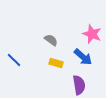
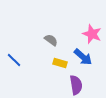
yellow rectangle: moved 4 px right
purple semicircle: moved 3 px left
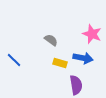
blue arrow: moved 1 px down; rotated 30 degrees counterclockwise
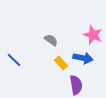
pink star: moved 1 px right, 1 px down
yellow rectangle: moved 1 px right; rotated 32 degrees clockwise
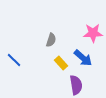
pink star: moved 2 px up; rotated 24 degrees counterclockwise
gray semicircle: rotated 72 degrees clockwise
blue arrow: rotated 30 degrees clockwise
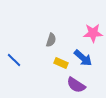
yellow rectangle: rotated 24 degrees counterclockwise
purple semicircle: rotated 132 degrees clockwise
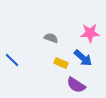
pink star: moved 3 px left
gray semicircle: moved 2 px up; rotated 88 degrees counterclockwise
blue line: moved 2 px left
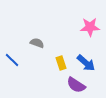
pink star: moved 6 px up
gray semicircle: moved 14 px left, 5 px down
blue arrow: moved 3 px right, 5 px down
yellow rectangle: rotated 48 degrees clockwise
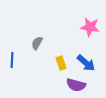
pink star: rotated 12 degrees clockwise
gray semicircle: rotated 80 degrees counterclockwise
blue line: rotated 49 degrees clockwise
purple semicircle: rotated 18 degrees counterclockwise
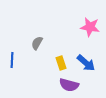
purple semicircle: moved 7 px left
